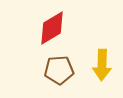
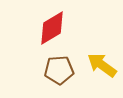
yellow arrow: rotated 124 degrees clockwise
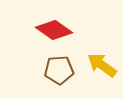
red diamond: moved 2 px right, 2 px down; rotated 66 degrees clockwise
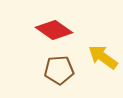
yellow arrow: moved 1 px right, 8 px up
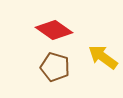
brown pentagon: moved 4 px left, 3 px up; rotated 20 degrees clockwise
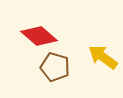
red diamond: moved 15 px left, 6 px down; rotated 6 degrees clockwise
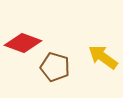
red diamond: moved 16 px left, 7 px down; rotated 21 degrees counterclockwise
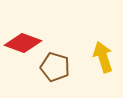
yellow arrow: rotated 36 degrees clockwise
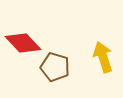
red diamond: rotated 27 degrees clockwise
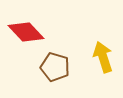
red diamond: moved 3 px right, 11 px up
